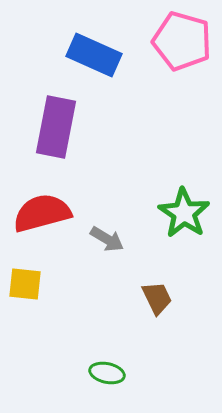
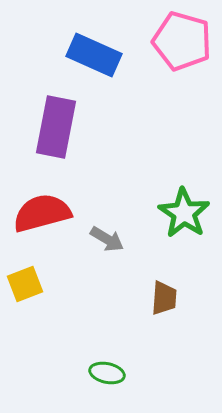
yellow square: rotated 27 degrees counterclockwise
brown trapezoid: moved 7 px right; rotated 30 degrees clockwise
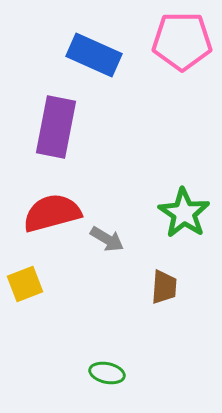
pink pentagon: rotated 16 degrees counterclockwise
red semicircle: moved 10 px right
brown trapezoid: moved 11 px up
